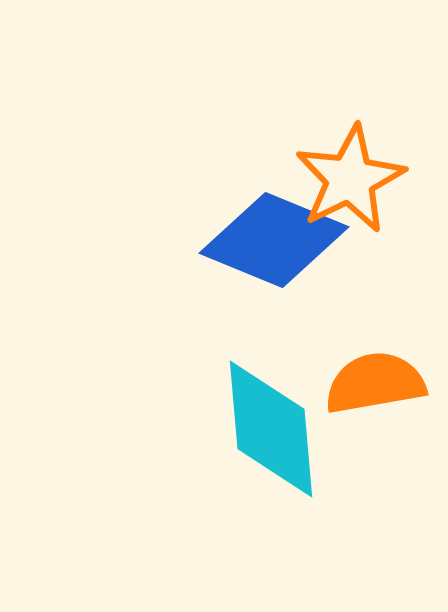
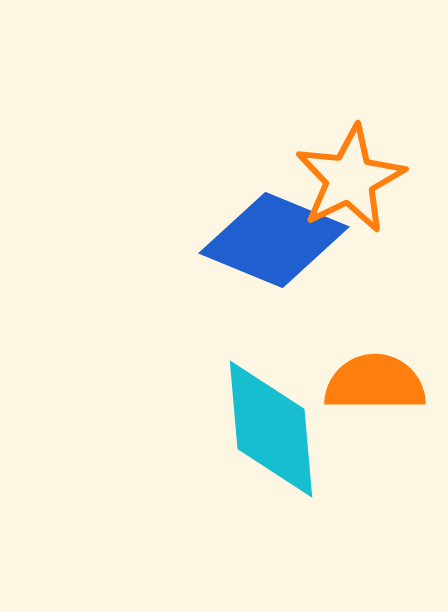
orange semicircle: rotated 10 degrees clockwise
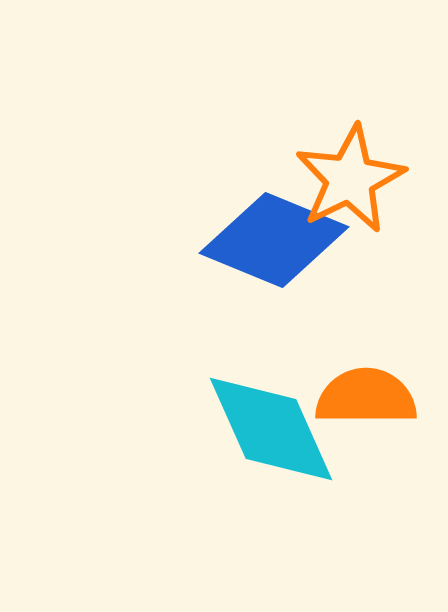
orange semicircle: moved 9 px left, 14 px down
cyan diamond: rotated 19 degrees counterclockwise
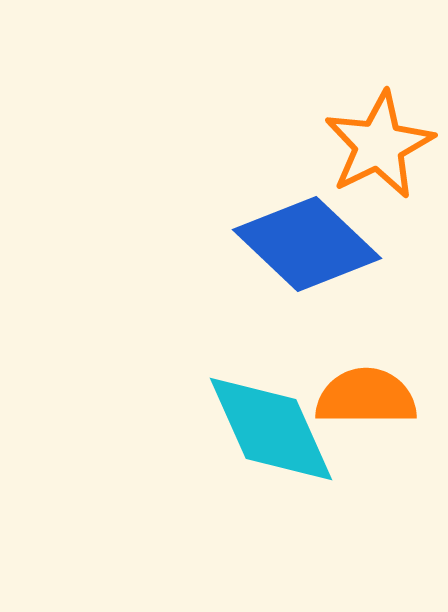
orange star: moved 29 px right, 34 px up
blue diamond: moved 33 px right, 4 px down; rotated 21 degrees clockwise
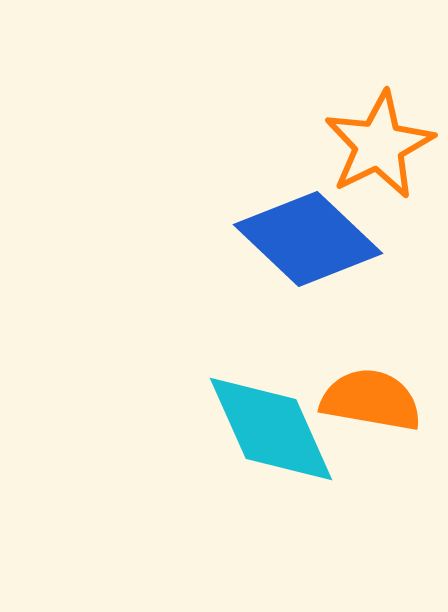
blue diamond: moved 1 px right, 5 px up
orange semicircle: moved 5 px right, 3 px down; rotated 10 degrees clockwise
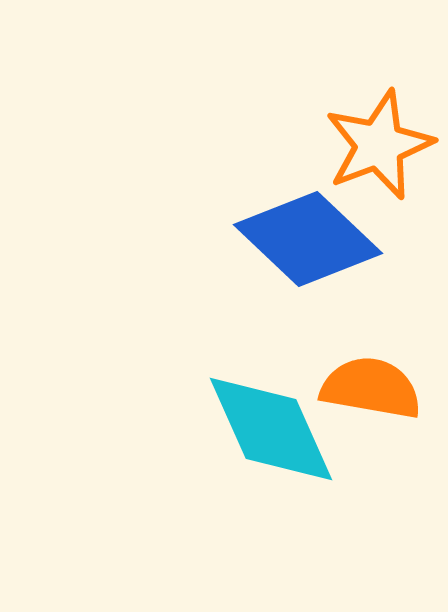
orange star: rotated 5 degrees clockwise
orange semicircle: moved 12 px up
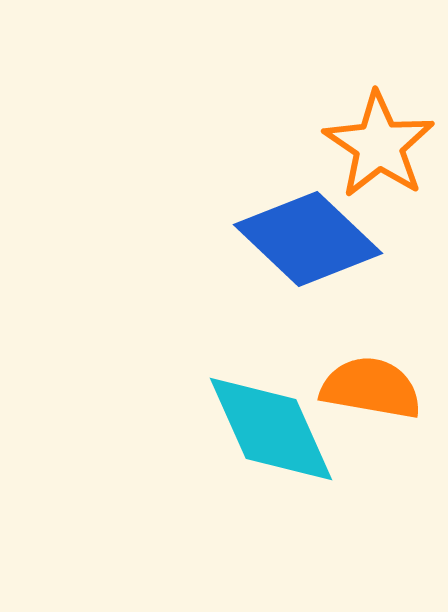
orange star: rotated 17 degrees counterclockwise
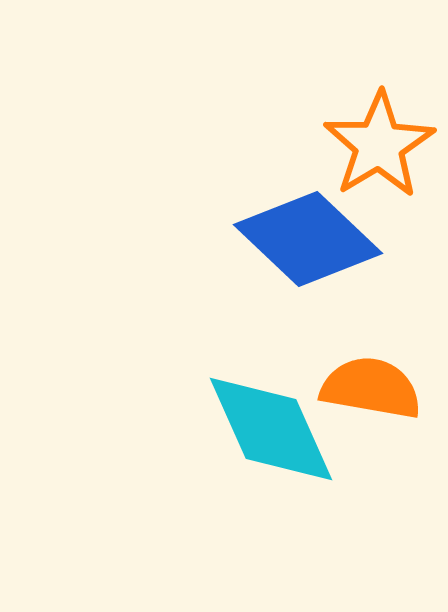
orange star: rotated 7 degrees clockwise
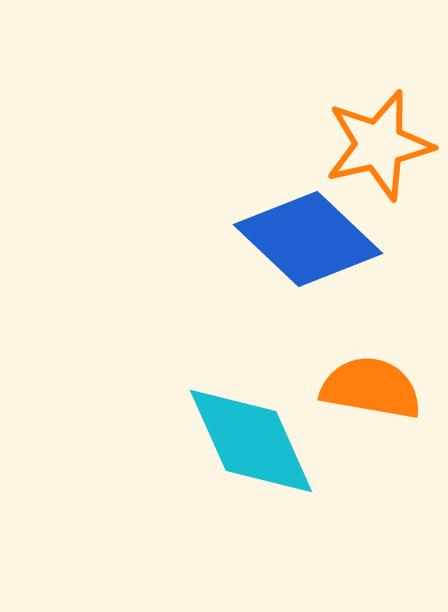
orange star: rotated 18 degrees clockwise
cyan diamond: moved 20 px left, 12 px down
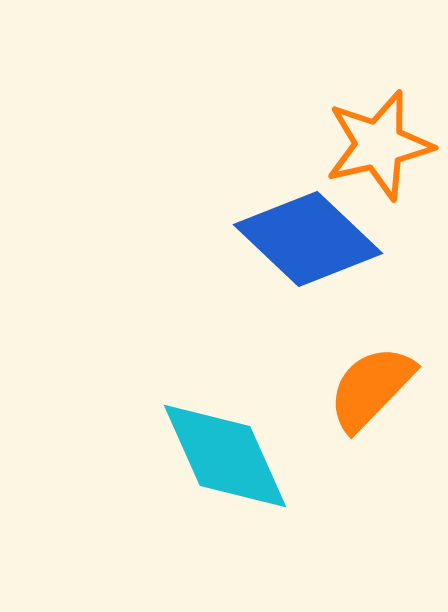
orange semicircle: rotated 56 degrees counterclockwise
cyan diamond: moved 26 px left, 15 px down
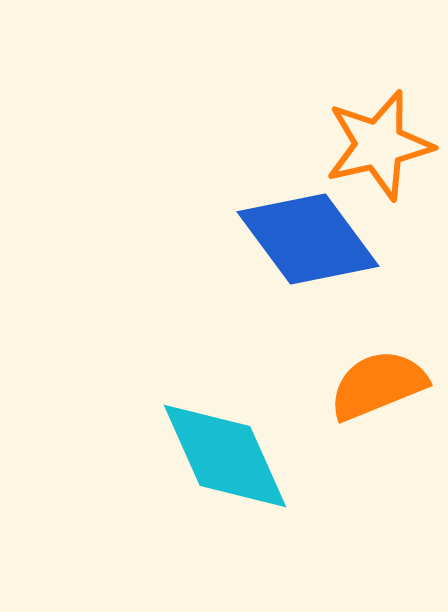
blue diamond: rotated 10 degrees clockwise
orange semicircle: moved 7 px right, 3 px up; rotated 24 degrees clockwise
